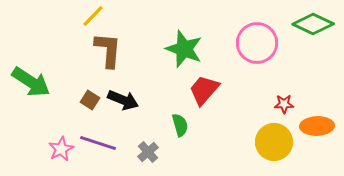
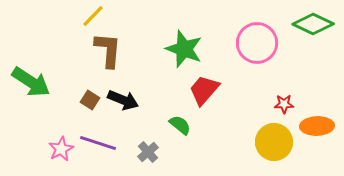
green semicircle: rotated 35 degrees counterclockwise
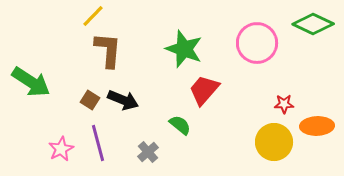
purple line: rotated 57 degrees clockwise
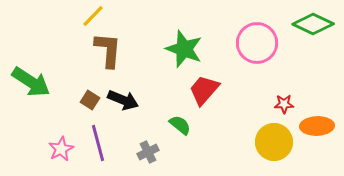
gray cross: rotated 15 degrees clockwise
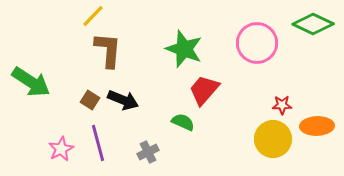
red star: moved 2 px left, 1 px down
green semicircle: moved 3 px right, 3 px up; rotated 15 degrees counterclockwise
yellow circle: moved 1 px left, 3 px up
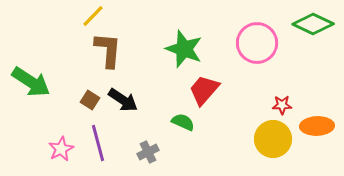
black arrow: rotated 12 degrees clockwise
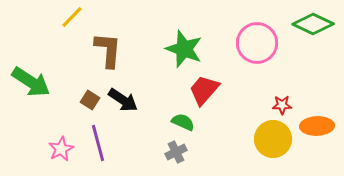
yellow line: moved 21 px left, 1 px down
gray cross: moved 28 px right
